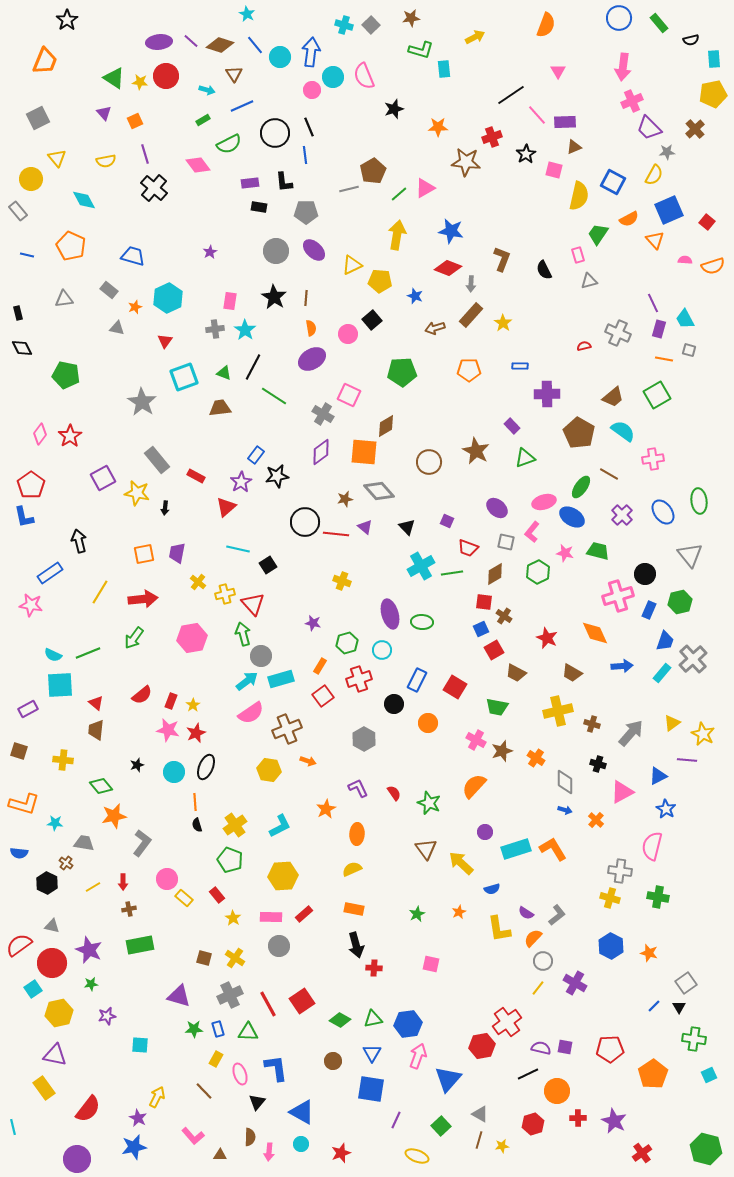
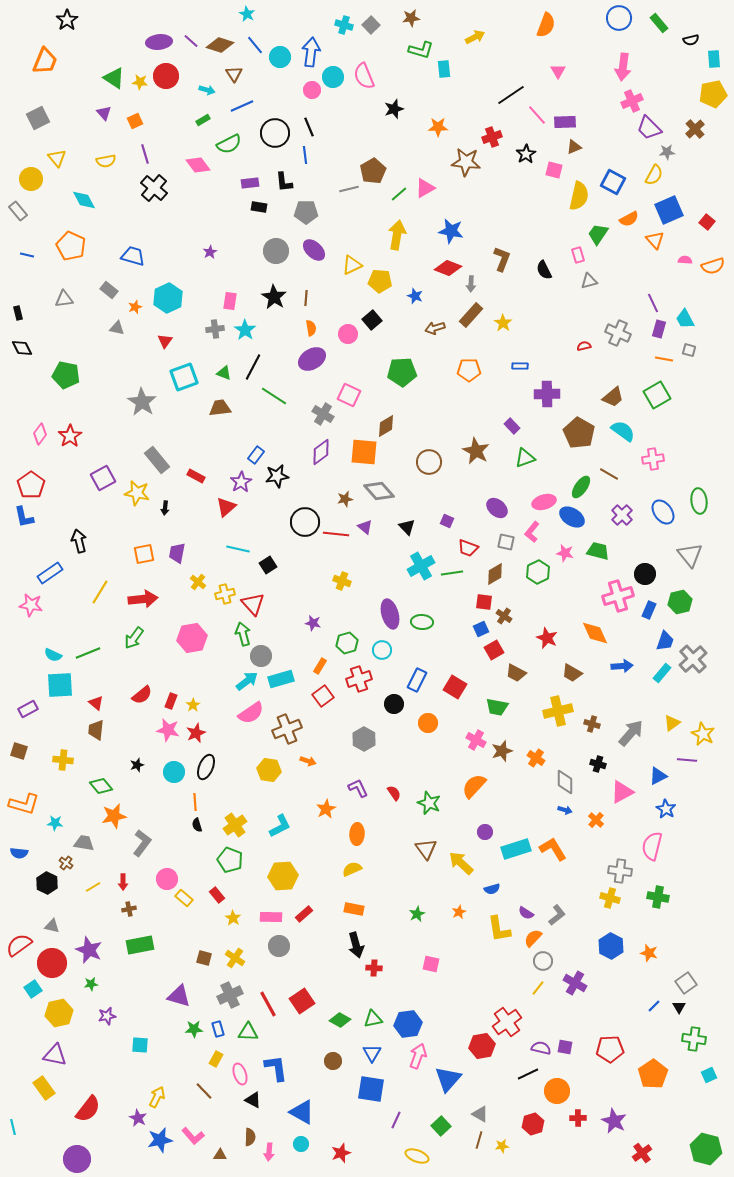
black triangle at (257, 1102): moved 4 px left, 2 px up; rotated 42 degrees counterclockwise
blue star at (134, 1147): moved 26 px right, 7 px up
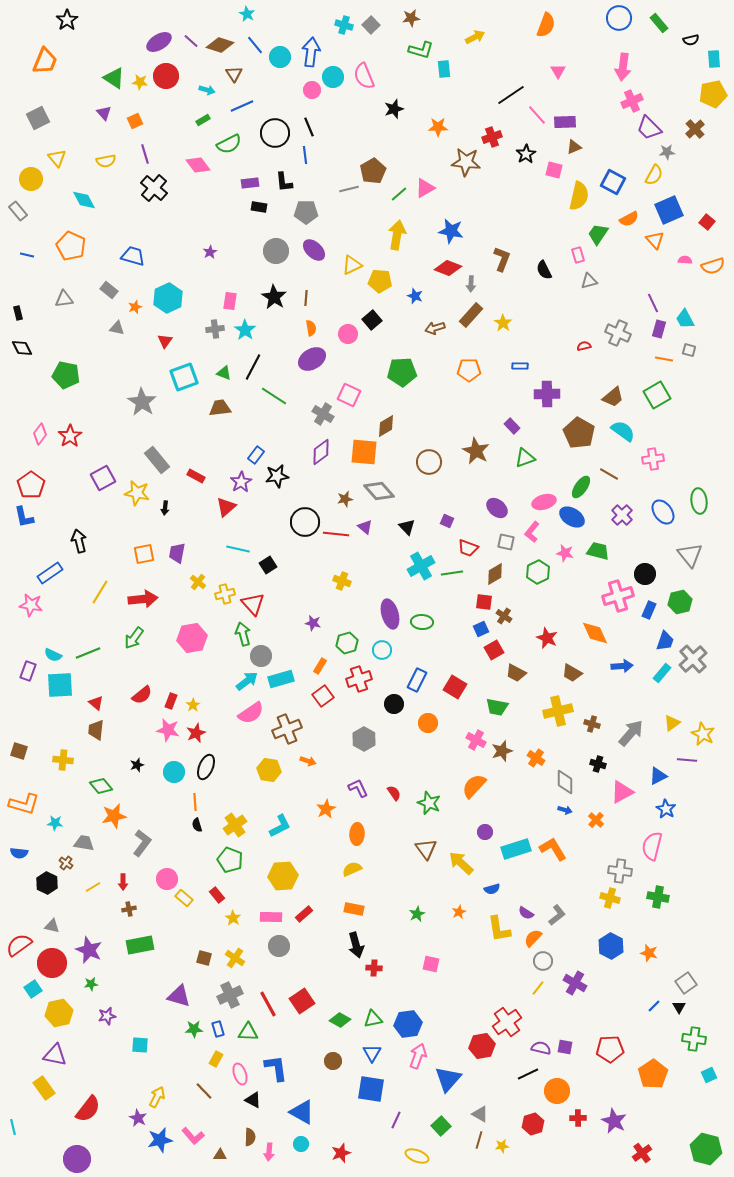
purple ellipse at (159, 42): rotated 25 degrees counterclockwise
purple rectangle at (28, 709): moved 38 px up; rotated 42 degrees counterclockwise
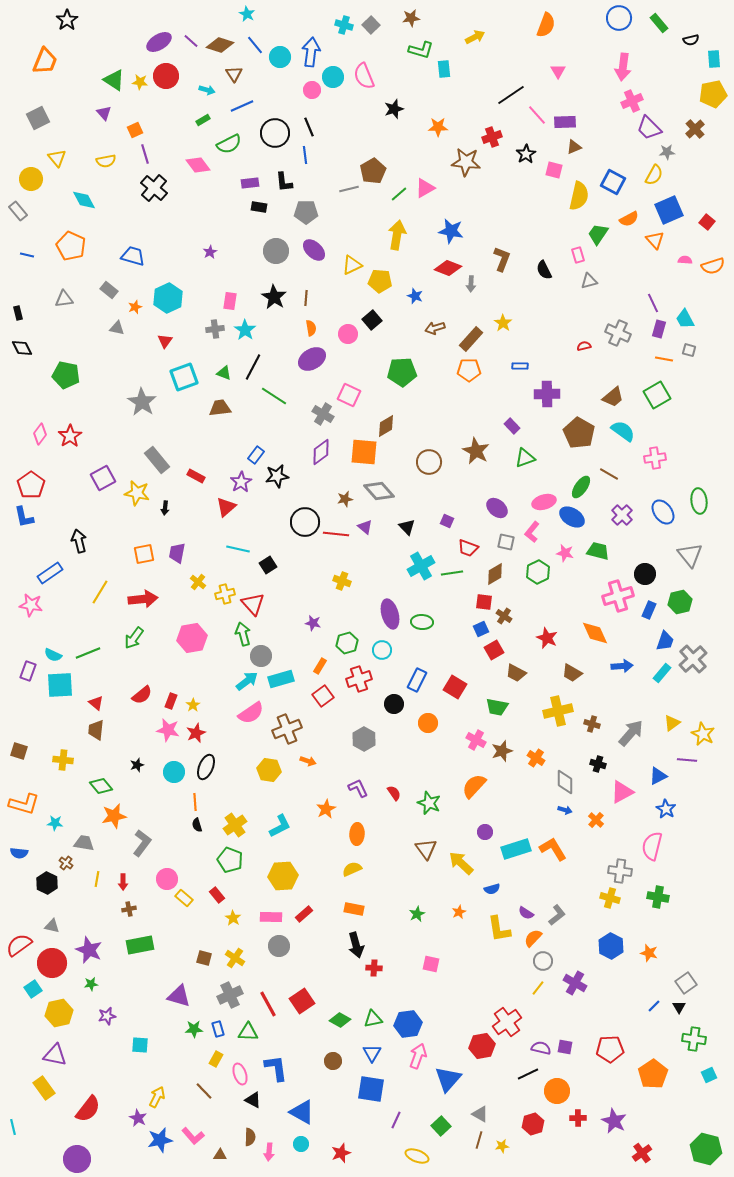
green triangle at (114, 78): moved 2 px down
orange square at (135, 121): moved 9 px down
brown rectangle at (471, 315): moved 24 px down
pink cross at (653, 459): moved 2 px right, 1 px up
yellow line at (93, 887): moved 4 px right, 8 px up; rotated 49 degrees counterclockwise
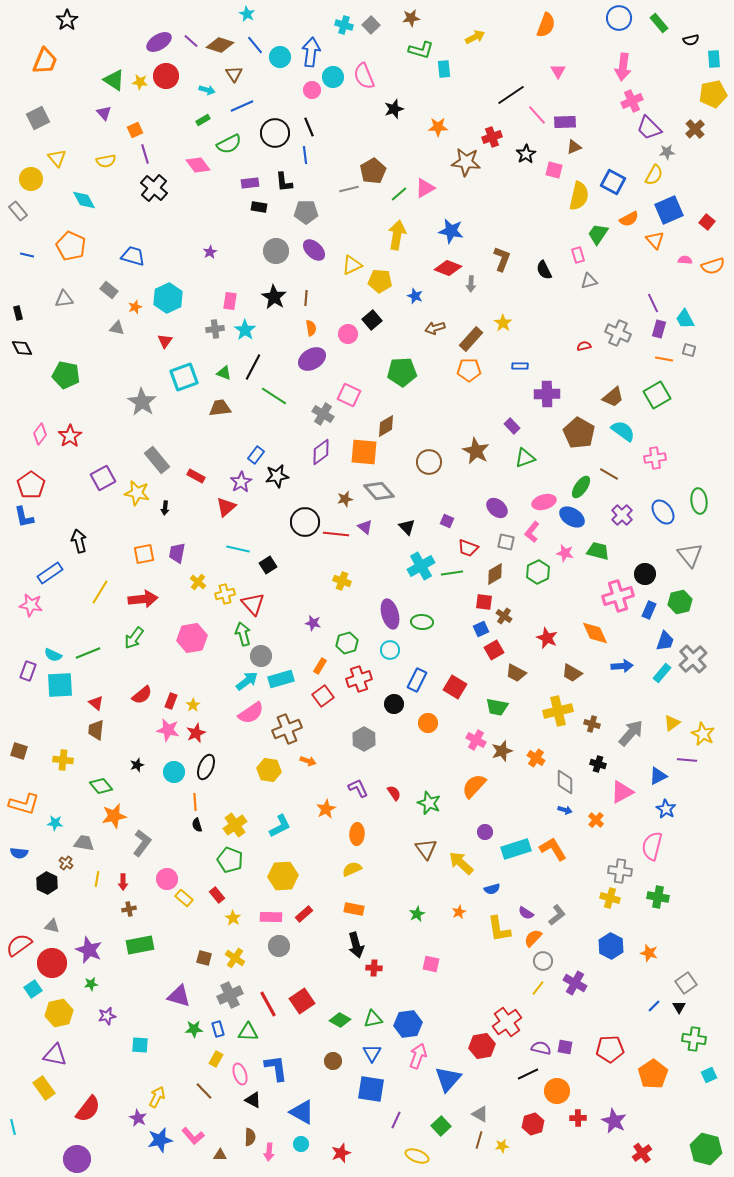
cyan circle at (382, 650): moved 8 px right
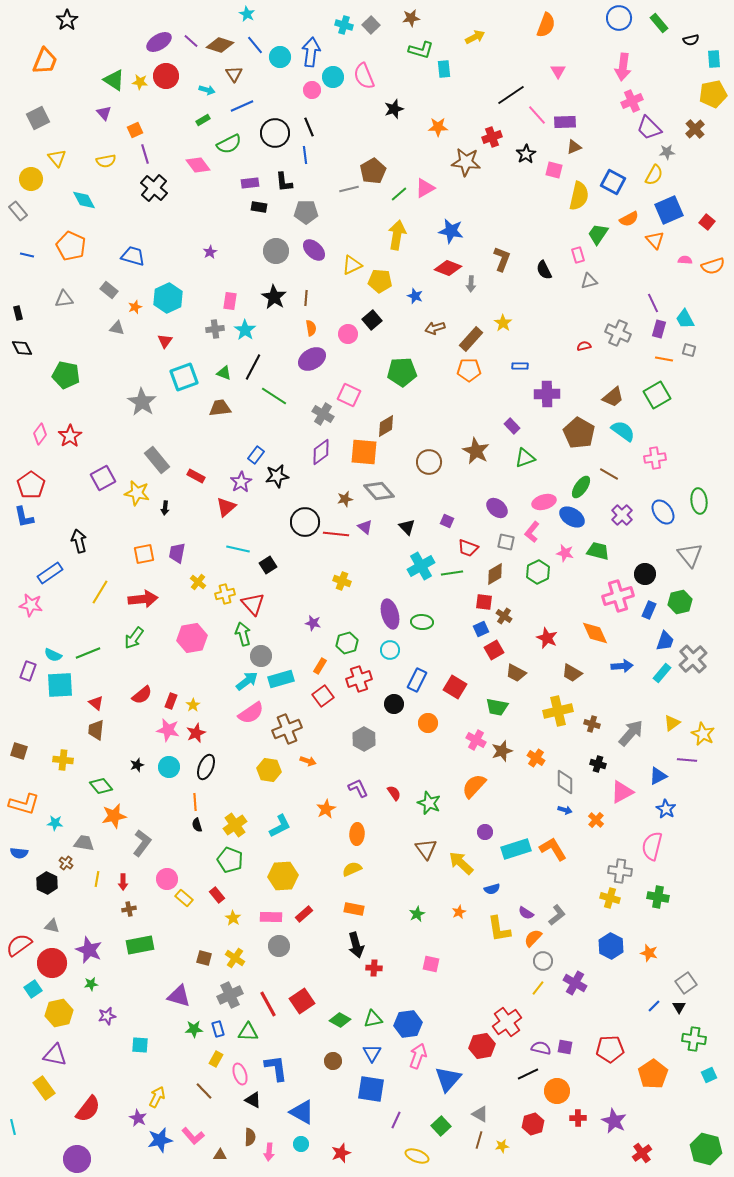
cyan circle at (174, 772): moved 5 px left, 5 px up
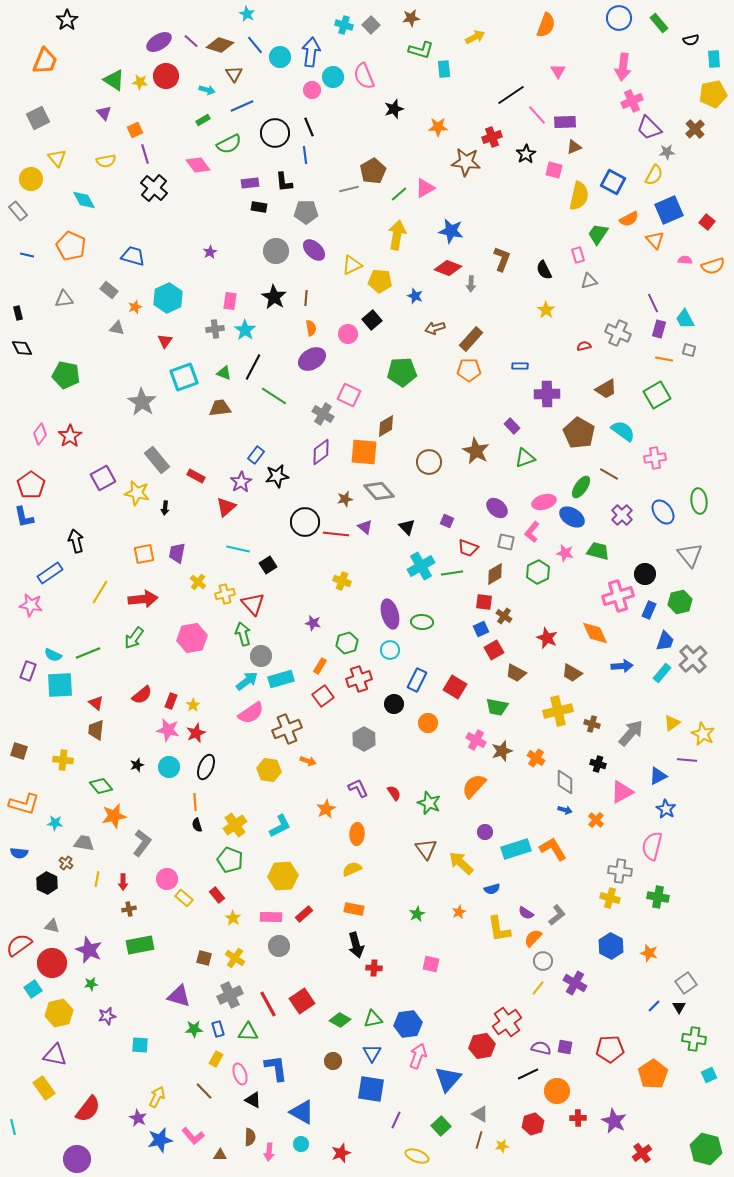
yellow star at (503, 323): moved 43 px right, 13 px up
brown trapezoid at (613, 397): moved 7 px left, 8 px up; rotated 10 degrees clockwise
black arrow at (79, 541): moved 3 px left
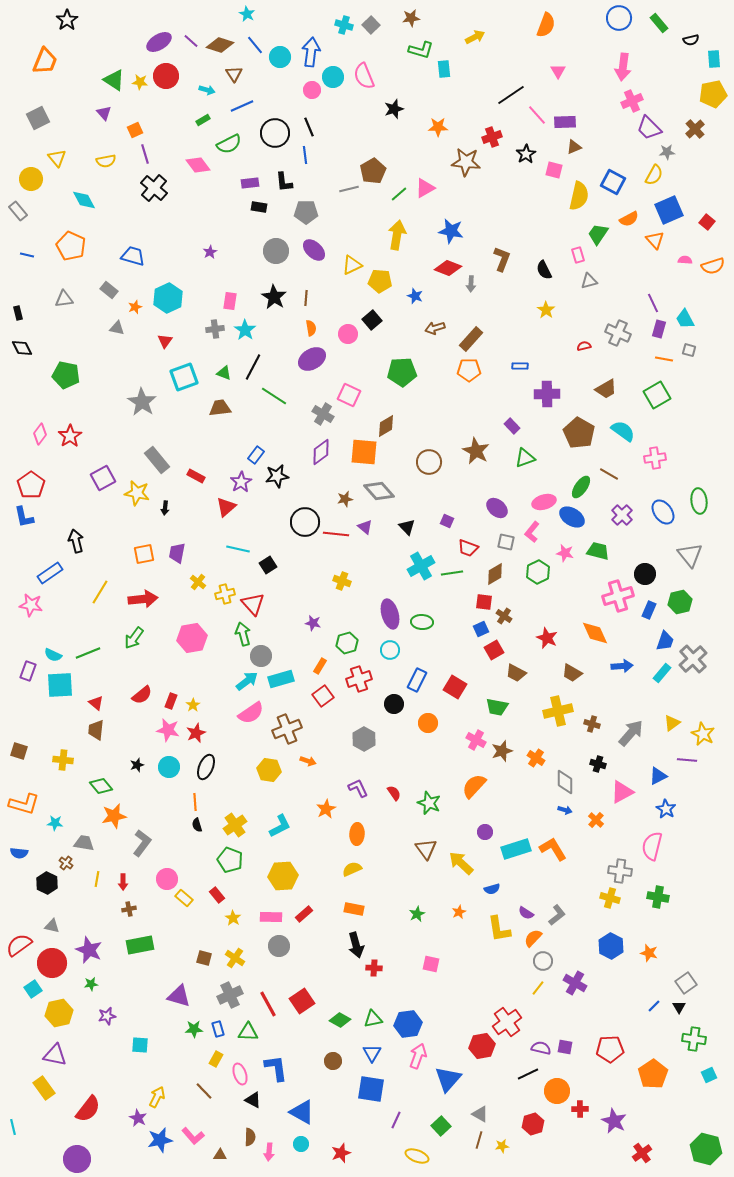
red cross at (578, 1118): moved 2 px right, 9 px up
